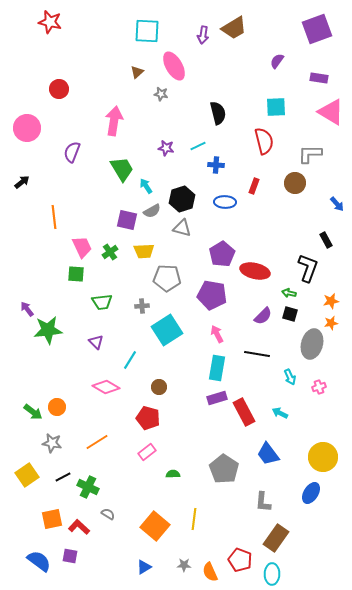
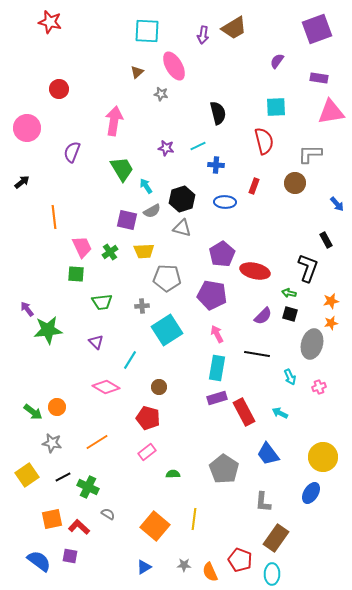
pink triangle at (331, 112): rotated 40 degrees counterclockwise
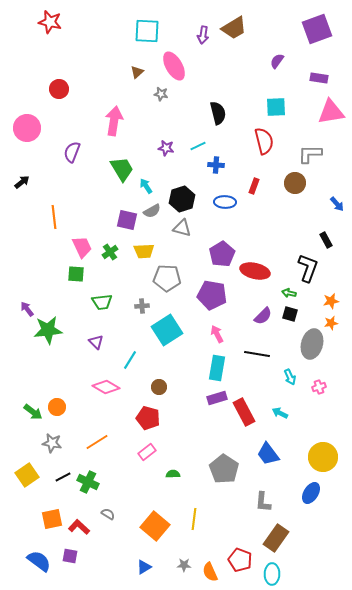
green cross at (88, 487): moved 5 px up
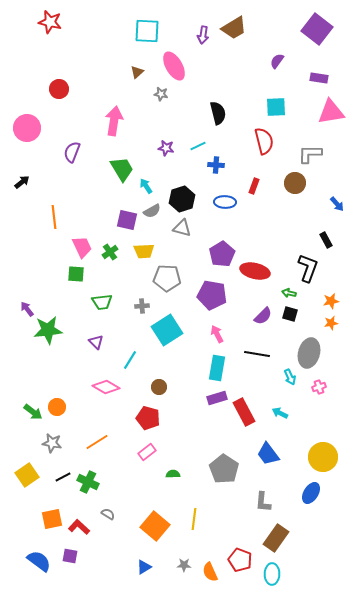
purple square at (317, 29): rotated 32 degrees counterclockwise
gray ellipse at (312, 344): moved 3 px left, 9 px down
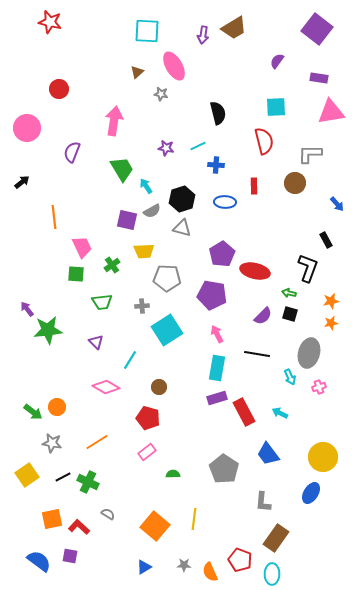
red rectangle at (254, 186): rotated 21 degrees counterclockwise
green cross at (110, 252): moved 2 px right, 13 px down
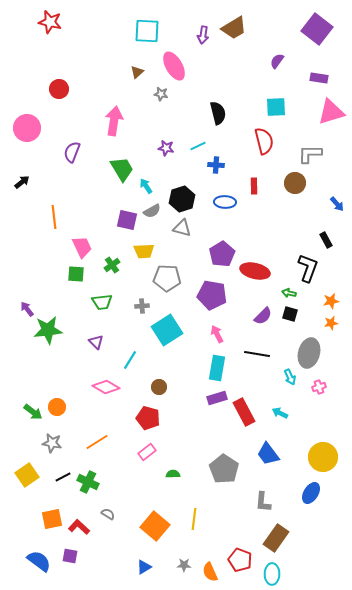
pink triangle at (331, 112): rotated 8 degrees counterclockwise
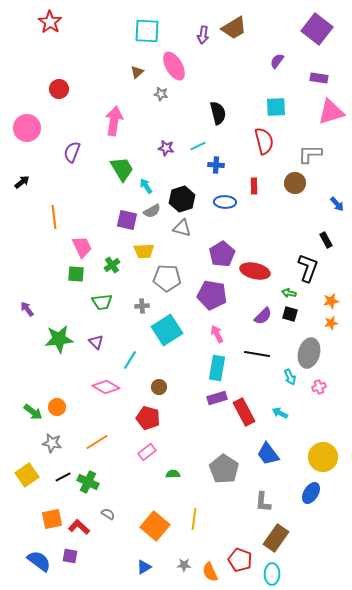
red star at (50, 22): rotated 20 degrees clockwise
green star at (48, 330): moved 11 px right, 9 px down
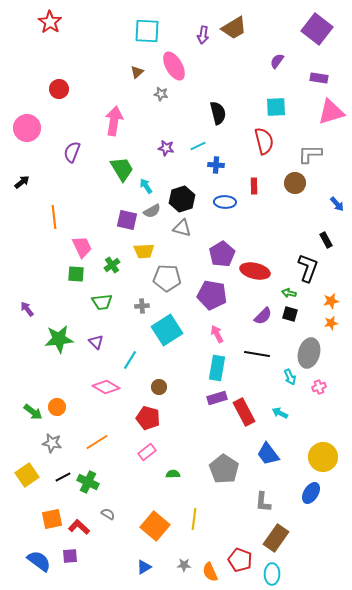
purple square at (70, 556): rotated 14 degrees counterclockwise
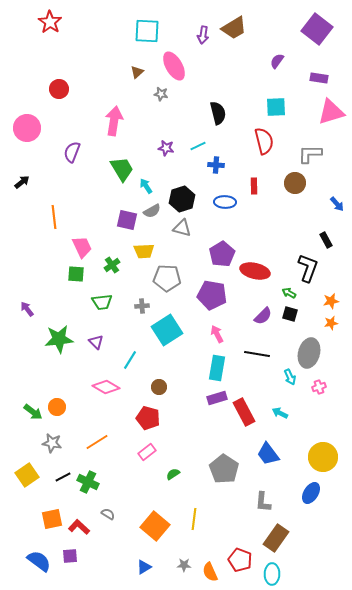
green arrow at (289, 293): rotated 16 degrees clockwise
green semicircle at (173, 474): rotated 32 degrees counterclockwise
